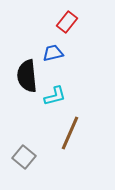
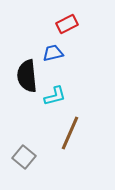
red rectangle: moved 2 px down; rotated 25 degrees clockwise
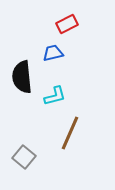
black semicircle: moved 5 px left, 1 px down
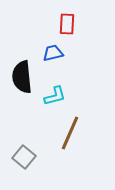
red rectangle: rotated 60 degrees counterclockwise
